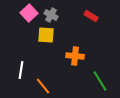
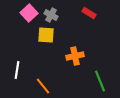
red rectangle: moved 2 px left, 3 px up
orange cross: rotated 18 degrees counterclockwise
white line: moved 4 px left
green line: rotated 10 degrees clockwise
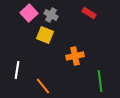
yellow square: moved 1 px left; rotated 18 degrees clockwise
green line: rotated 15 degrees clockwise
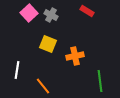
red rectangle: moved 2 px left, 2 px up
yellow square: moved 3 px right, 9 px down
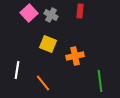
red rectangle: moved 7 px left; rotated 64 degrees clockwise
orange line: moved 3 px up
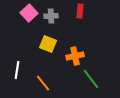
gray cross: moved 1 px down; rotated 32 degrees counterclockwise
green line: moved 9 px left, 2 px up; rotated 30 degrees counterclockwise
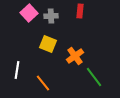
orange cross: rotated 24 degrees counterclockwise
green line: moved 3 px right, 2 px up
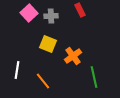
red rectangle: moved 1 px up; rotated 32 degrees counterclockwise
orange cross: moved 2 px left
green line: rotated 25 degrees clockwise
orange line: moved 2 px up
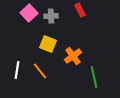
orange line: moved 3 px left, 10 px up
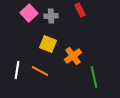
orange line: rotated 24 degrees counterclockwise
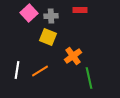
red rectangle: rotated 64 degrees counterclockwise
yellow square: moved 7 px up
orange line: rotated 60 degrees counterclockwise
green line: moved 5 px left, 1 px down
